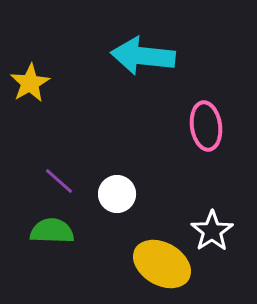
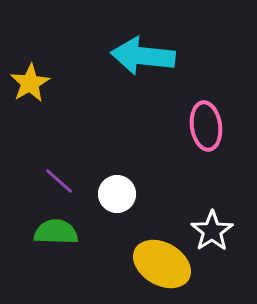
green semicircle: moved 4 px right, 1 px down
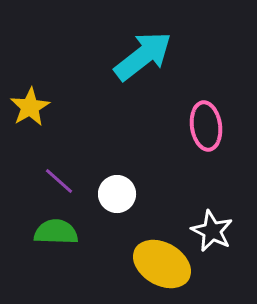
cyan arrow: rotated 136 degrees clockwise
yellow star: moved 24 px down
white star: rotated 12 degrees counterclockwise
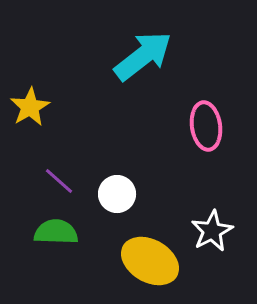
white star: rotated 18 degrees clockwise
yellow ellipse: moved 12 px left, 3 px up
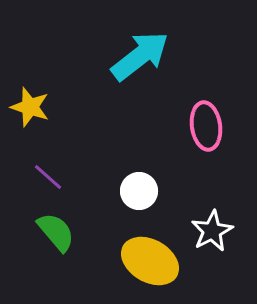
cyan arrow: moved 3 px left
yellow star: rotated 24 degrees counterclockwise
purple line: moved 11 px left, 4 px up
white circle: moved 22 px right, 3 px up
green semicircle: rotated 48 degrees clockwise
